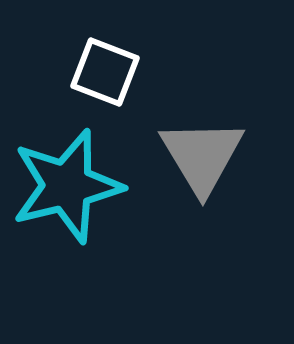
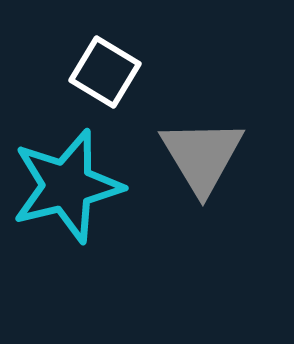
white square: rotated 10 degrees clockwise
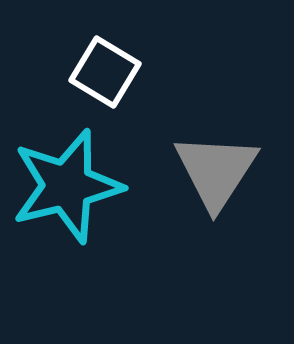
gray triangle: moved 14 px right, 15 px down; rotated 4 degrees clockwise
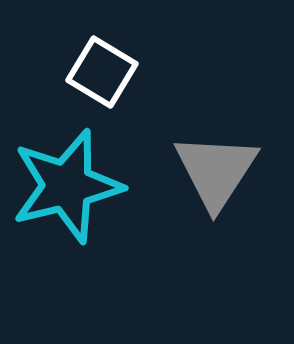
white square: moved 3 px left
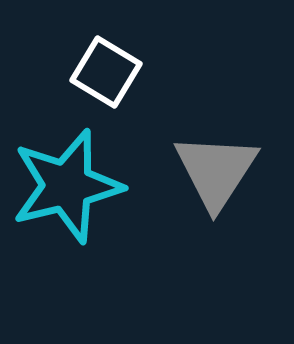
white square: moved 4 px right
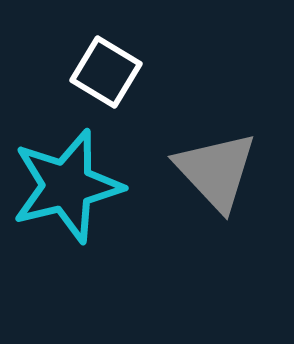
gray triangle: rotated 16 degrees counterclockwise
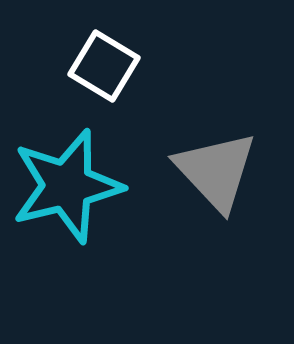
white square: moved 2 px left, 6 px up
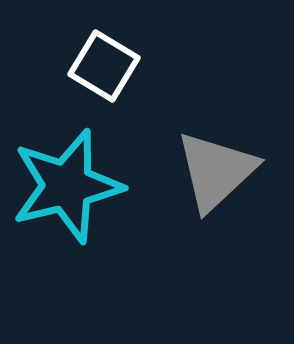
gray triangle: rotated 30 degrees clockwise
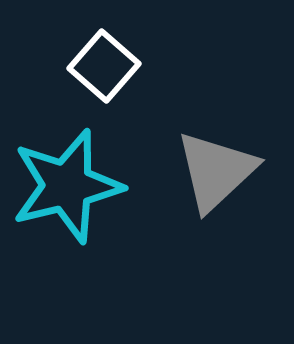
white square: rotated 10 degrees clockwise
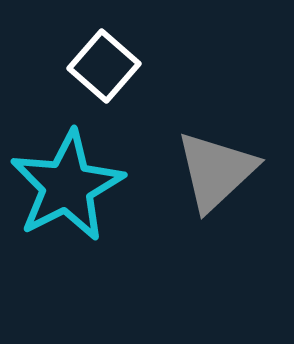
cyan star: rotated 13 degrees counterclockwise
